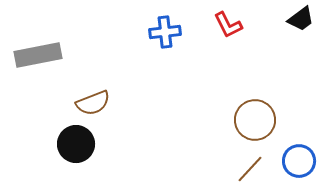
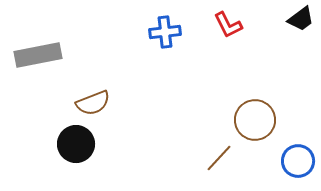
blue circle: moved 1 px left
brown line: moved 31 px left, 11 px up
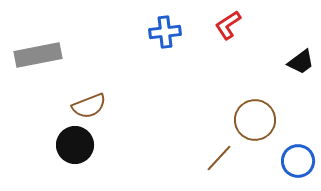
black trapezoid: moved 43 px down
red L-shape: rotated 84 degrees clockwise
brown semicircle: moved 4 px left, 3 px down
black circle: moved 1 px left, 1 px down
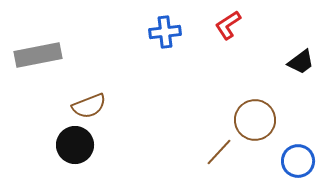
brown line: moved 6 px up
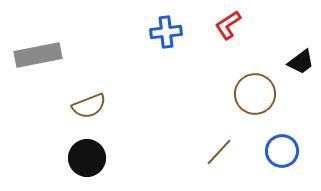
blue cross: moved 1 px right
brown circle: moved 26 px up
black circle: moved 12 px right, 13 px down
blue circle: moved 16 px left, 10 px up
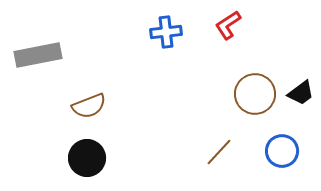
black trapezoid: moved 31 px down
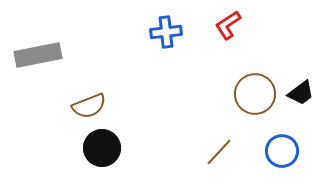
black circle: moved 15 px right, 10 px up
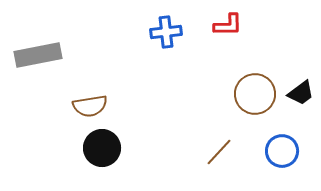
red L-shape: rotated 148 degrees counterclockwise
brown semicircle: moved 1 px right; rotated 12 degrees clockwise
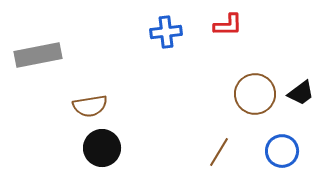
brown line: rotated 12 degrees counterclockwise
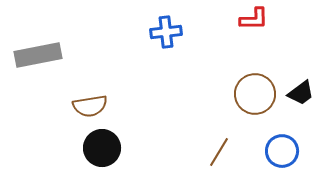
red L-shape: moved 26 px right, 6 px up
